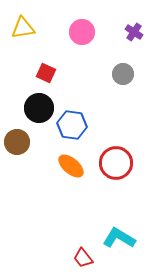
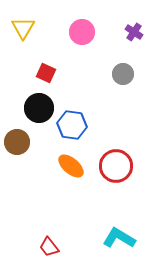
yellow triangle: rotated 50 degrees counterclockwise
red circle: moved 3 px down
red trapezoid: moved 34 px left, 11 px up
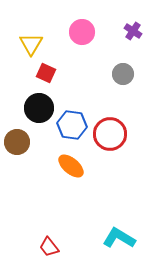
yellow triangle: moved 8 px right, 16 px down
purple cross: moved 1 px left, 1 px up
red circle: moved 6 px left, 32 px up
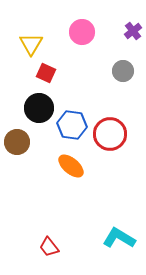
purple cross: rotated 18 degrees clockwise
gray circle: moved 3 px up
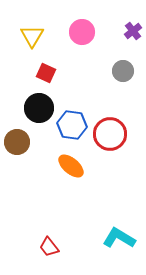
yellow triangle: moved 1 px right, 8 px up
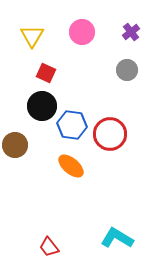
purple cross: moved 2 px left, 1 px down
gray circle: moved 4 px right, 1 px up
black circle: moved 3 px right, 2 px up
brown circle: moved 2 px left, 3 px down
cyan L-shape: moved 2 px left
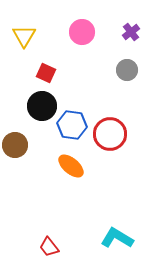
yellow triangle: moved 8 px left
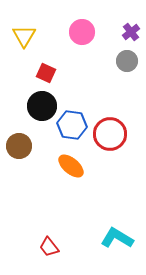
gray circle: moved 9 px up
brown circle: moved 4 px right, 1 px down
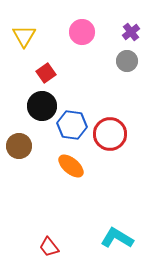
red square: rotated 30 degrees clockwise
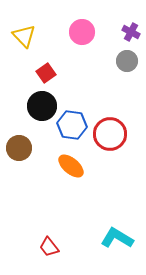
purple cross: rotated 24 degrees counterclockwise
yellow triangle: rotated 15 degrees counterclockwise
brown circle: moved 2 px down
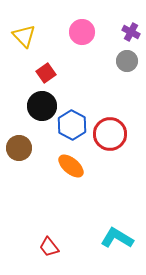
blue hexagon: rotated 20 degrees clockwise
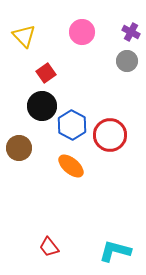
red circle: moved 1 px down
cyan L-shape: moved 2 px left, 13 px down; rotated 16 degrees counterclockwise
